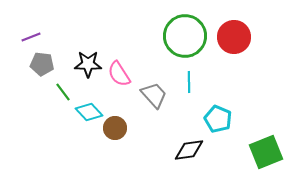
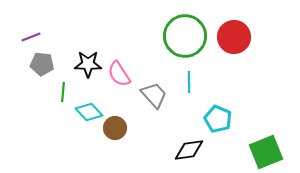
green line: rotated 42 degrees clockwise
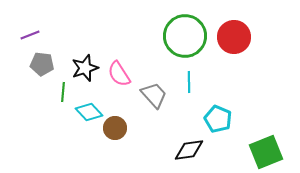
purple line: moved 1 px left, 2 px up
black star: moved 3 px left, 4 px down; rotated 20 degrees counterclockwise
